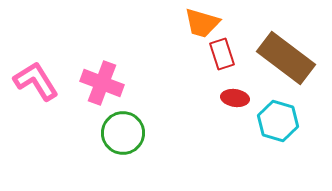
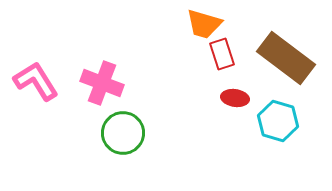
orange trapezoid: moved 2 px right, 1 px down
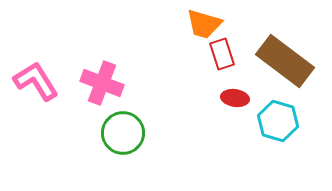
brown rectangle: moved 1 px left, 3 px down
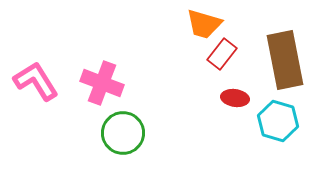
red rectangle: rotated 56 degrees clockwise
brown rectangle: moved 1 px up; rotated 42 degrees clockwise
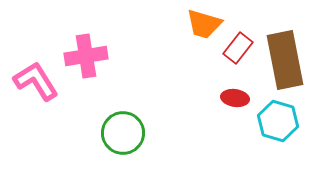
red rectangle: moved 16 px right, 6 px up
pink cross: moved 16 px left, 27 px up; rotated 30 degrees counterclockwise
